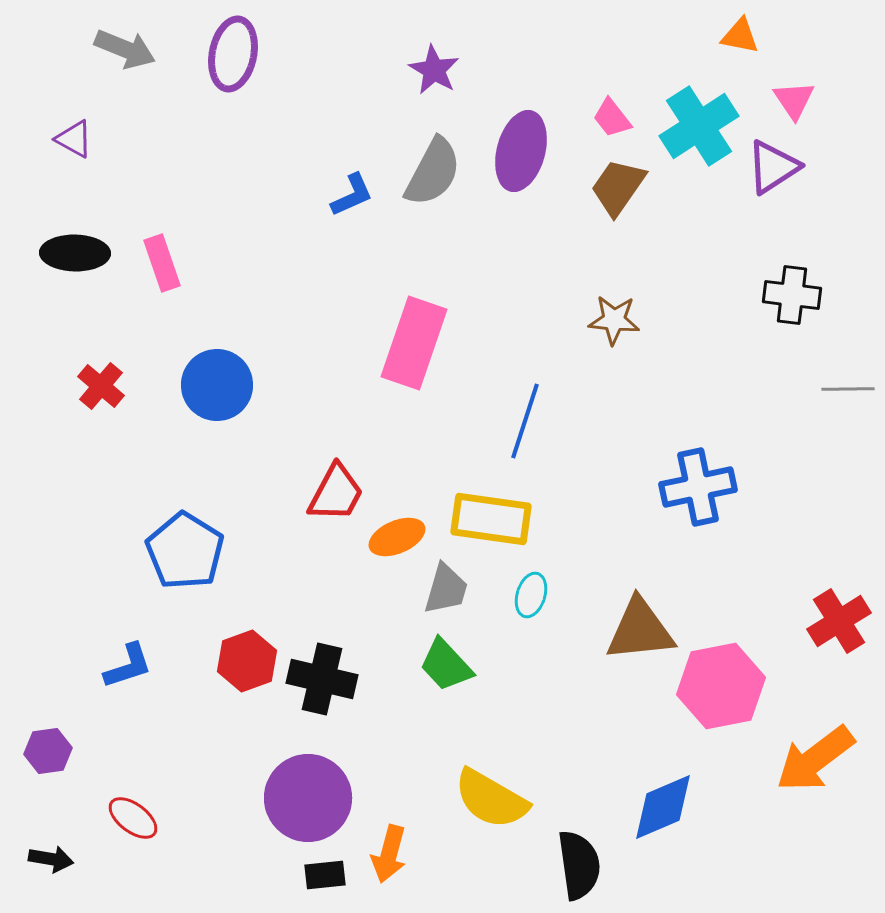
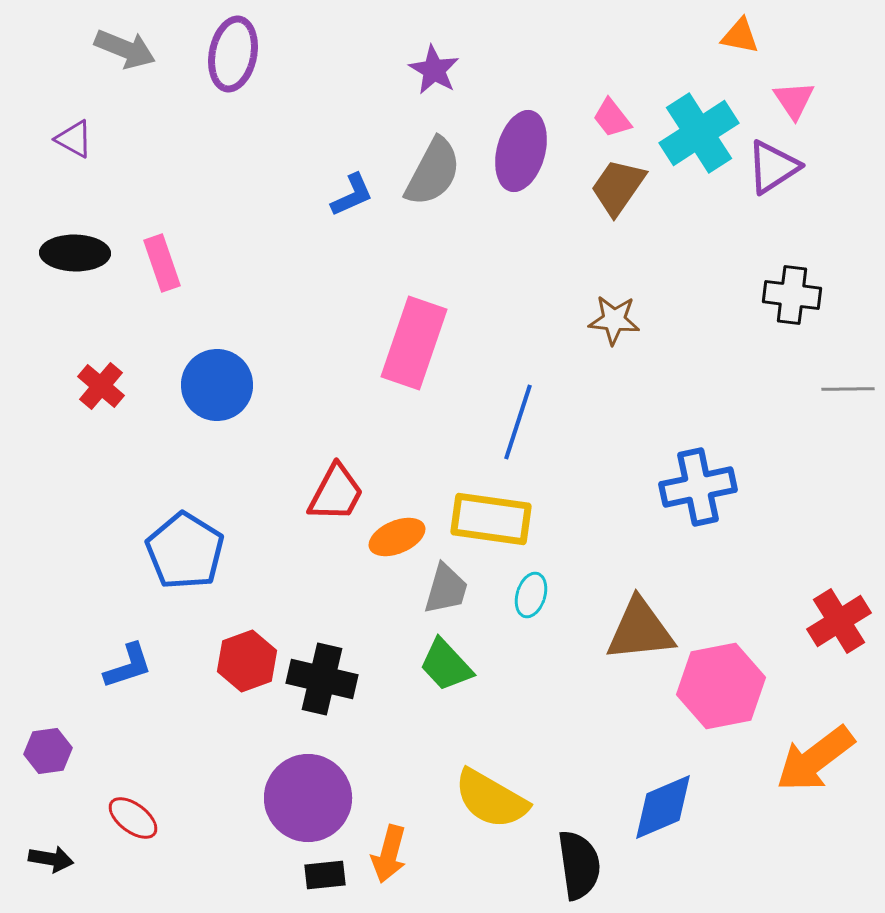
cyan cross at (699, 126): moved 7 px down
blue line at (525, 421): moved 7 px left, 1 px down
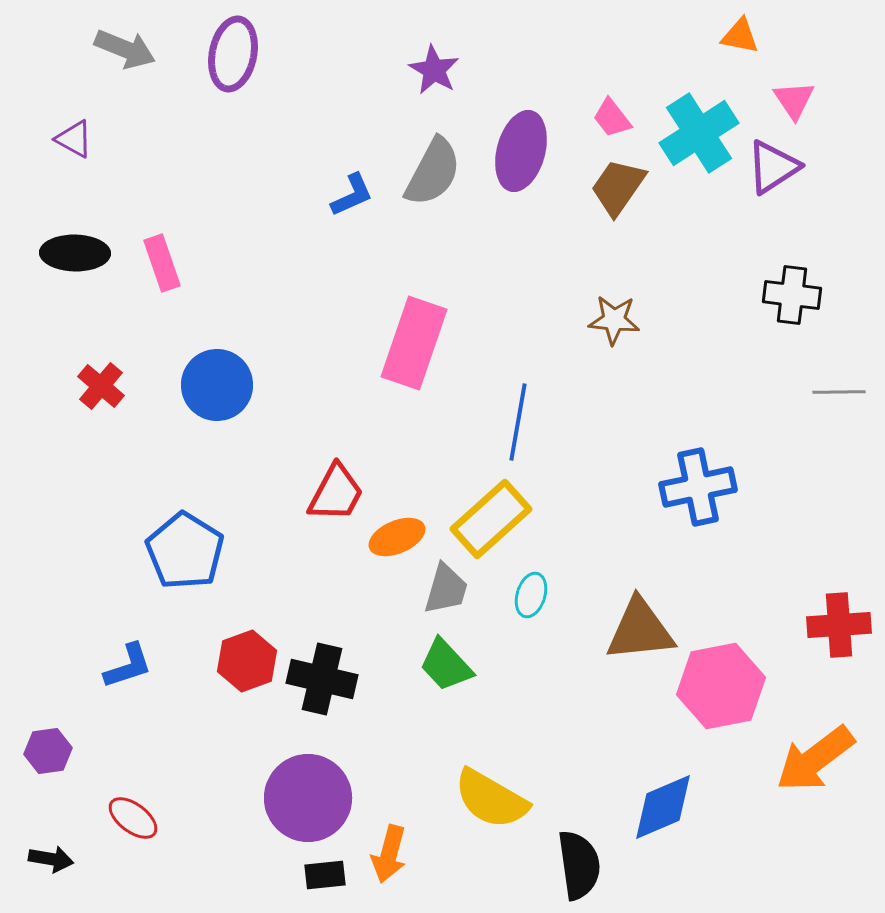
gray line at (848, 389): moved 9 px left, 3 px down
blue line at (518, 422): rotated 8 degrees counterclockwise
yellow rectangle at (491, 519): rotated 50 degrees counterclockwise
red cross at (839, 621): moved 4 px down; rotated 28 degrees clockwise
